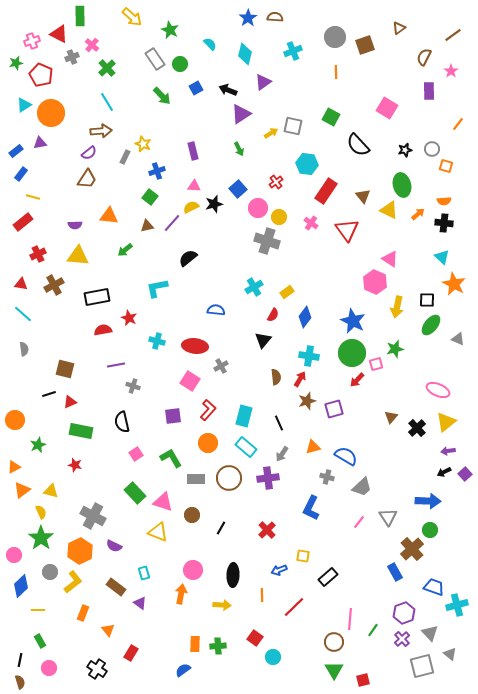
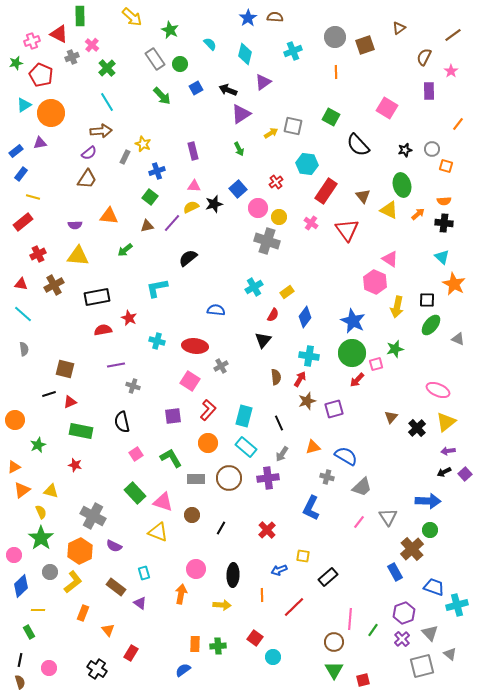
pink circle at (193, 570): moved 3 px right, 1 px up
green rectangle at (40, 641): moved 11 px left, 9 px up
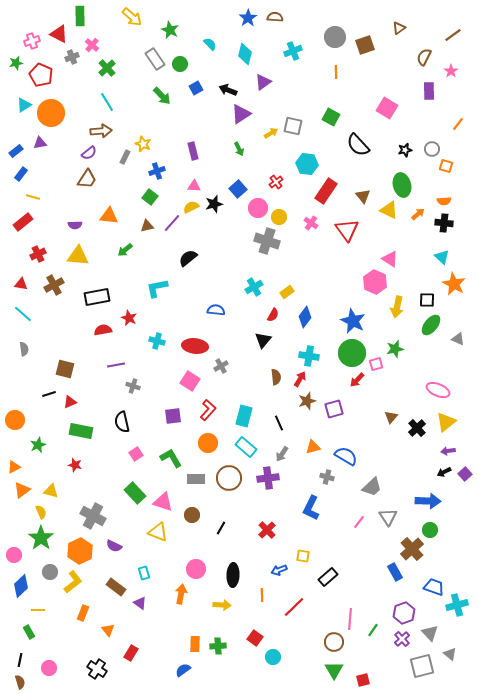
gray trapezoid at (362, 487): moved 10 px right
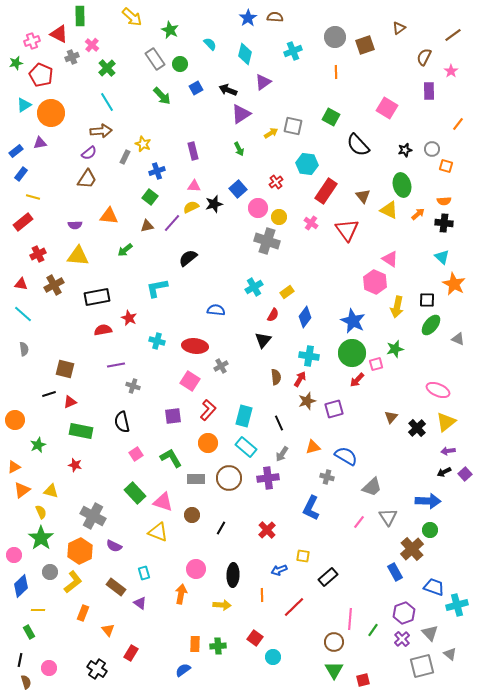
brown semicircle at (20, 682): moved 6 px right
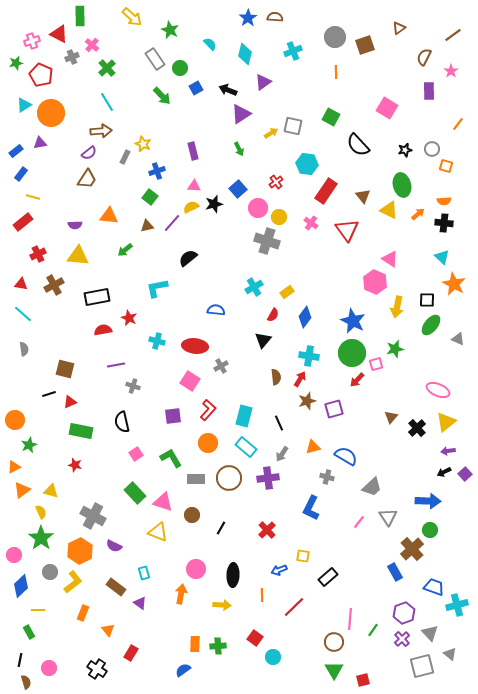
green circle at (180, 64): moved 4 px down
green star at (38, 445): moved 9 px left
